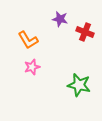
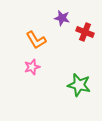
purple star: moved 2 px right, 1 px up
orange L-shape: moved 8 px right
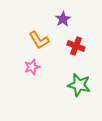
purple star: moved 1 px right, 1 px down; rotated 28 degrees clockwise
red cross: moved 9 px left, 14 px down
orange L-shape: moved 3 px right
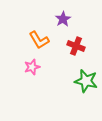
green star: moved 7 px right, 4 px up
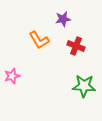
purple star: rotated 21 degrees clockwise
pink star: moved 20 px left, 9 px down
green star: moved 2 px left, 5 px down; rotated 10 degrees counterclockwise
